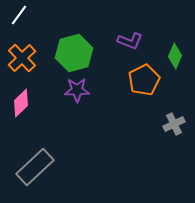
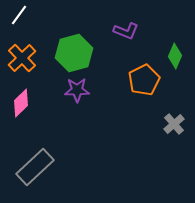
purple L-shape: moved 4 px left, 10 px up
gray cross: rotated 15 degrees counterclockwise
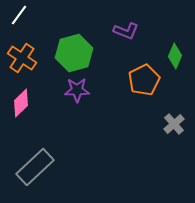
orange cross: rotated 12 degrees counterclockwise
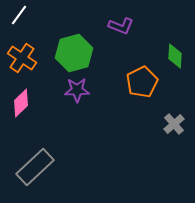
purple L-shape: moved 5 px left, 5 px up
green diamond: rotated 20 degrees counterclockwise
orange pentagon: moved 2 px left, 2 px down
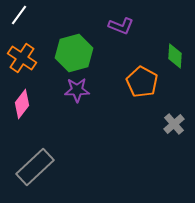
orange pentagon: rotated 16 degrees counterclockwise
pink diamond: moved 1 px right, 1 px down; rotated 8 degrees counterclockwise
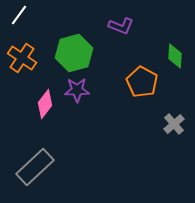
pink diamond: moved 23 px right
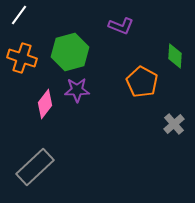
green hexagon: moved 4 px left, 1 px up
orange cross: rotated 16 degrees counterclockwise
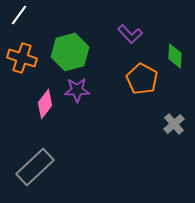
purple L-shape: moved 9 px right, 8 px down; rotated 25 degrees clockwise
orange pentagon: moved 3 px up
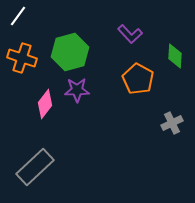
white line: moved 1 px left, 1 px down
orange pentagon: moved 4 px left
gray cross: moved 2 px left, 1 px up; rotated 15 degrees clockwise
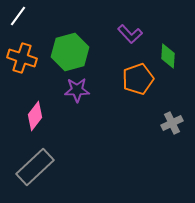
green diamond: moved 7 px left
orange pentagon: rotated 24 degrees clockwise
pink diamond: moved 10 px left, 12 px down
